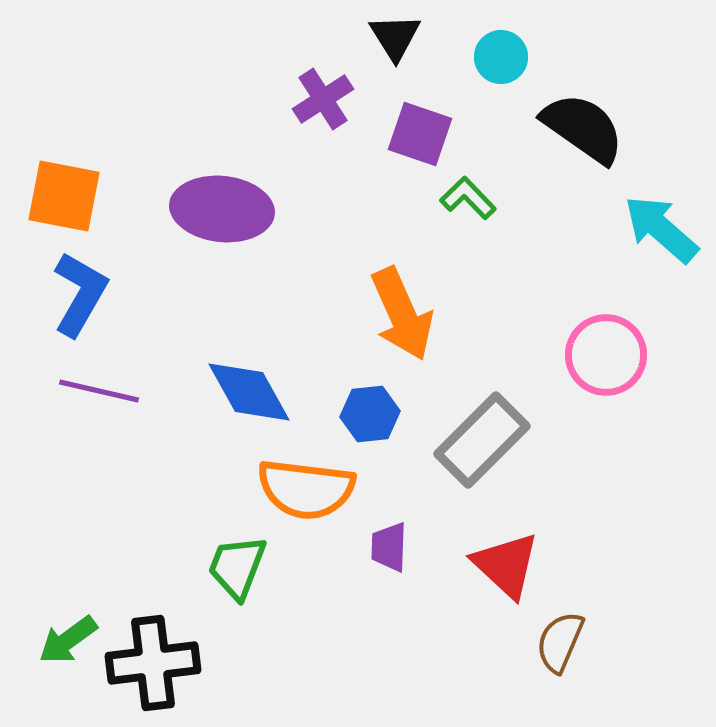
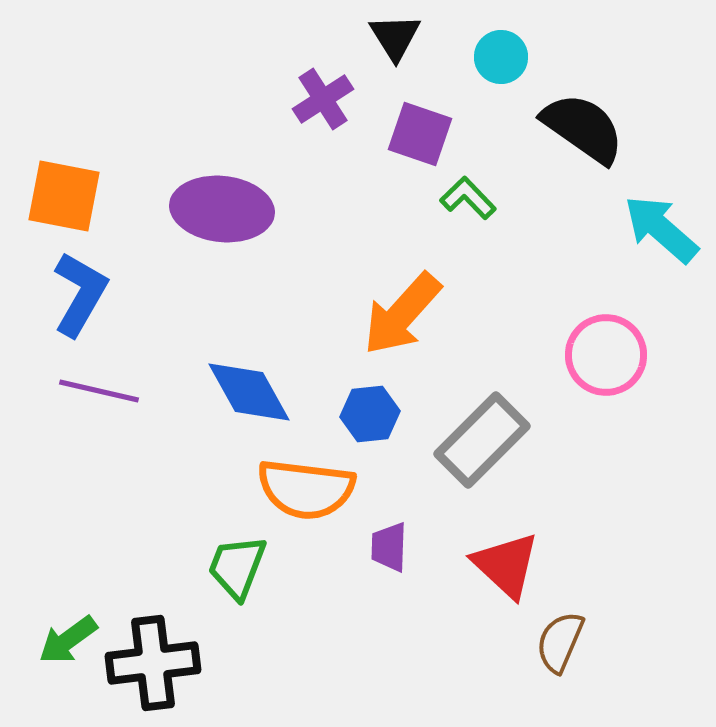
orange arrow: rotated 66 degrees clockwise
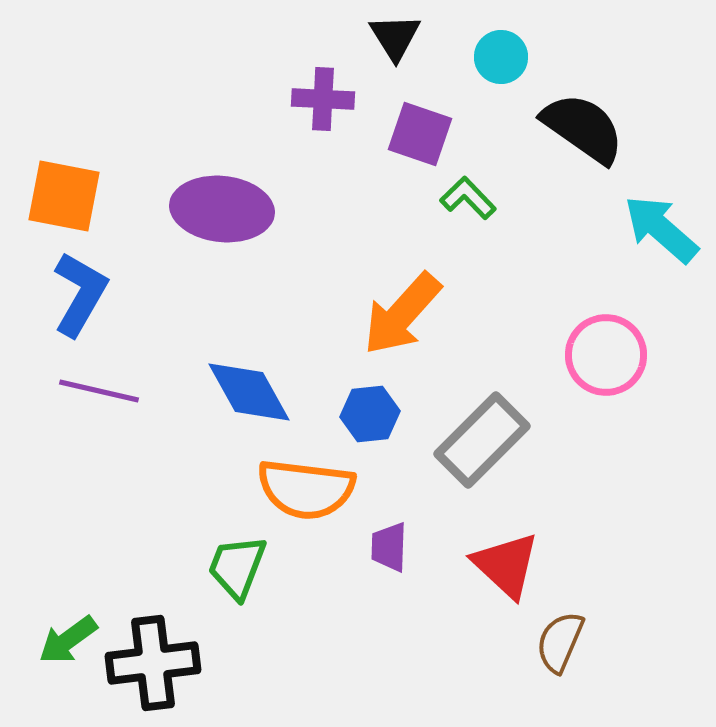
purple cross: rotated 36 degrees clockwise
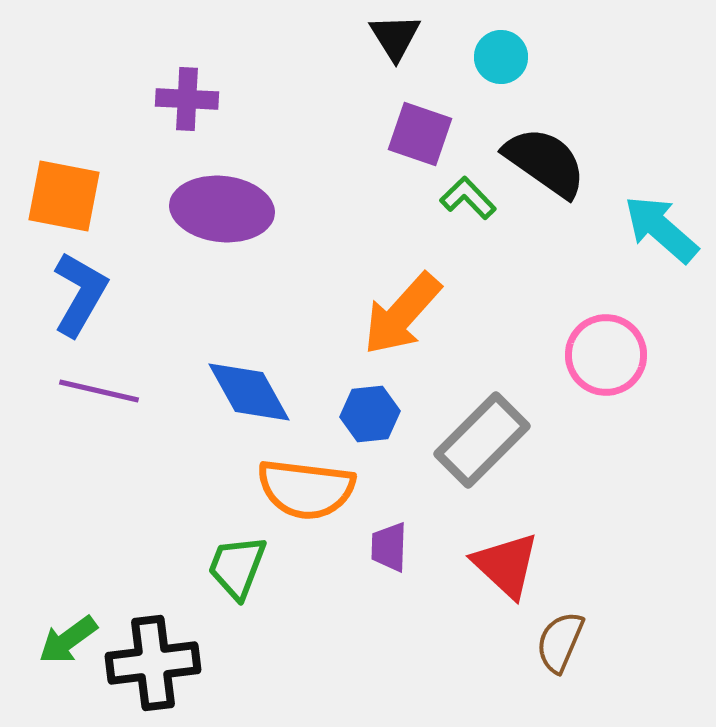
purple cross: moved 136 px left
black semicircle: moved 38 px left, 34 px down
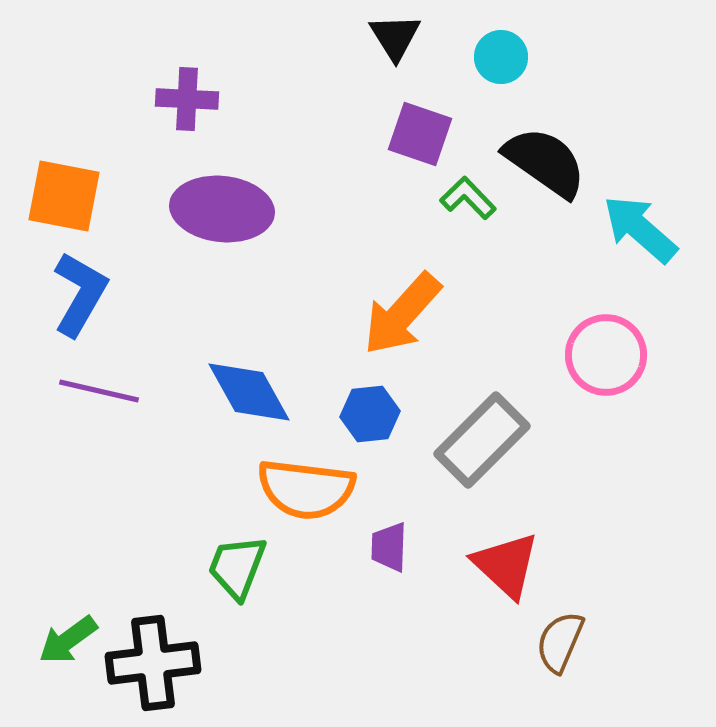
cyan arrow: moved 21 px left
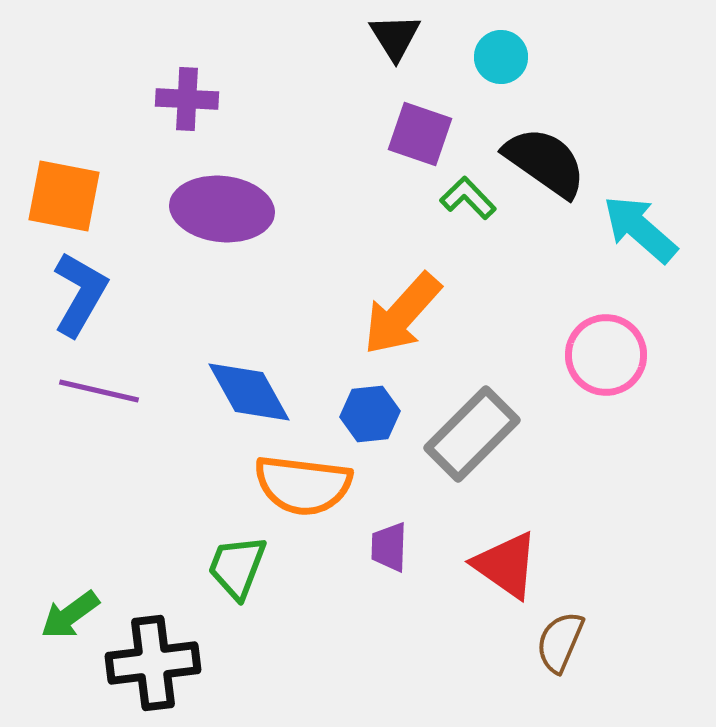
gray rectangle: moved 10 px left, 6 px up
orange semicircle: moved 3 px left, 4 px up
red triangle: rotated 8 degrees counterclockwise
green arrow: moved 2 px right, 25 px up
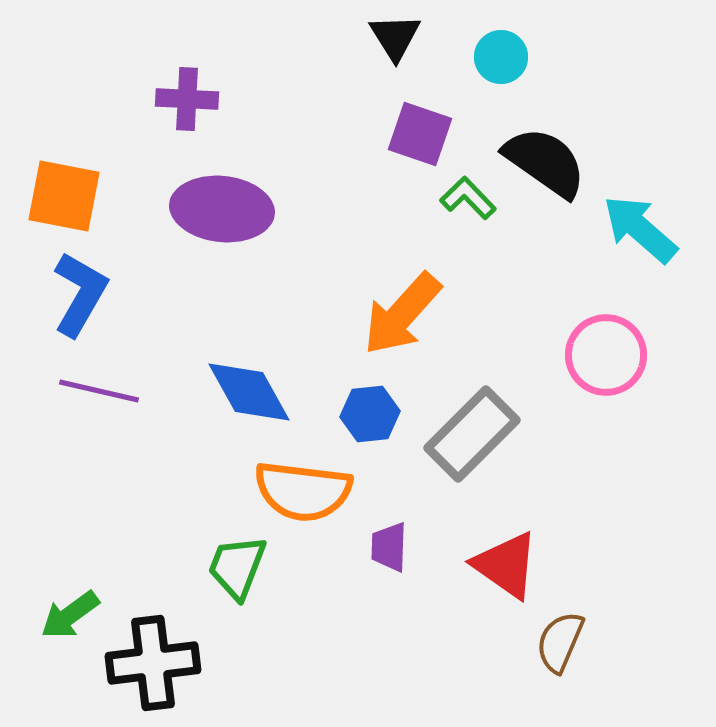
orange semicircle: moved 6 px down
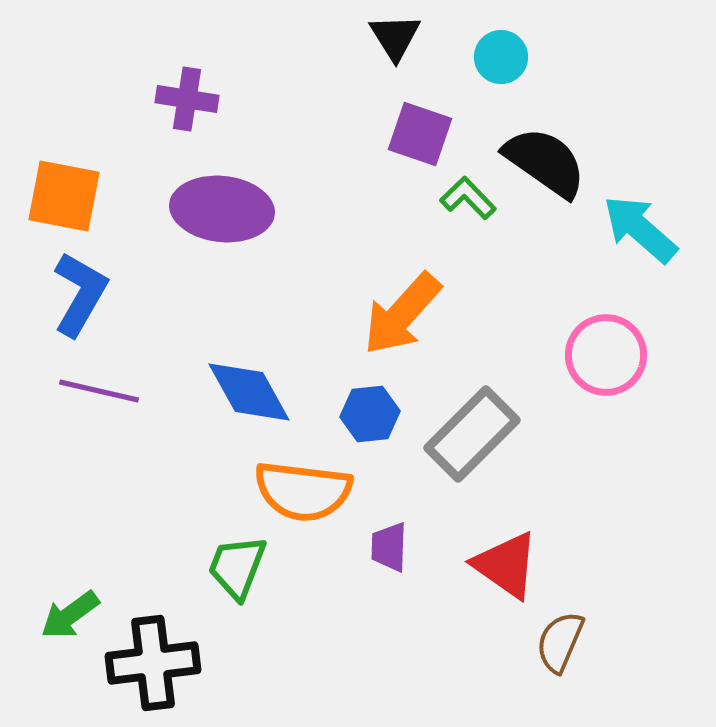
purple cross: rotated 6 degrees clockwise
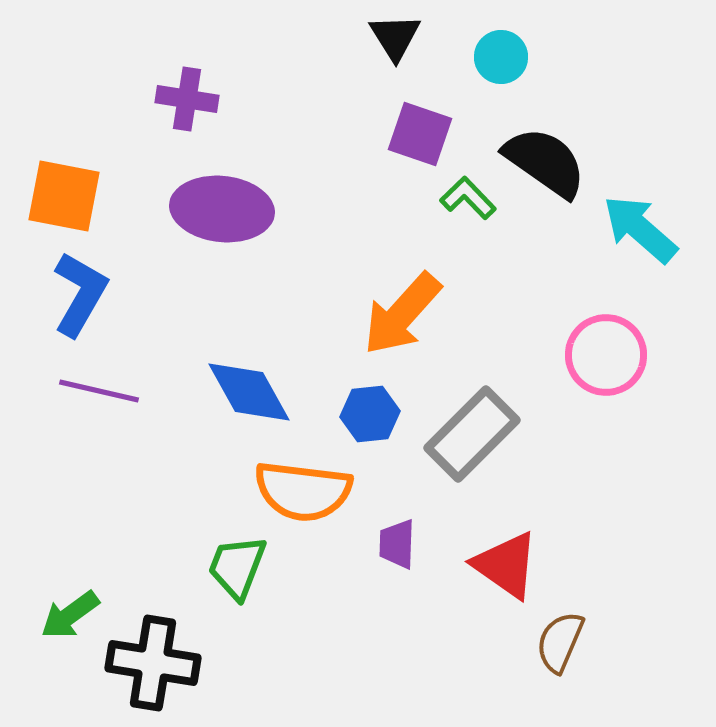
purple trapezoid: moved 8 px right, 3 px up
black cross: rotated 16 degrees clockwise
